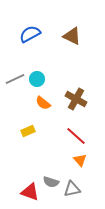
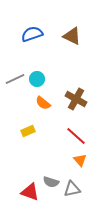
blue semicircle: moved 2 px right; rotated 10 degrees clockwise
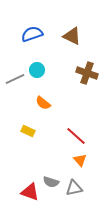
cyan circle: moved 9 px up
brown cross: moved 11 px right, 26 px up; rotated 10 degrees counterclockwise
yellow rectangle: rotated 48 degrees clockwise
gray triangle: moved 2 px right, 1 px up
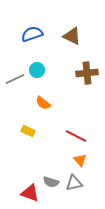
brown cross: rotated 25 degrees counterclockwise
red line: rotated 15 degrees counterclockwise
gray triangle: moved 5 px up
red triangle: moved 1 px down
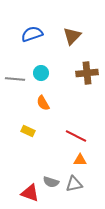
brown triangle: rotated 48 degrees clockwise
cyan circle: moved 4 px right, 3 px down
gray line: rotated 30 degrees clockwise
orange semicircle: rotated 21 degrees clockwise
orange triangle: rotated 48 degrees counterclockwise
gray triangle: moved 1 px down
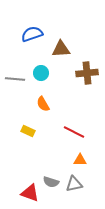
brown triangle: moved 11 px left, 13 px down; rotated 42 degrees clockwise
orange semicircle: moved 1 px down
red line: moved 2 px left, 4 px up
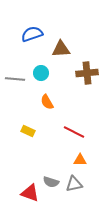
orange semicircle: moved 4 px right, 2 px up
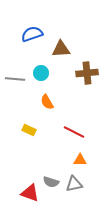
yellow rectangle: moved 1 px right, 1 px up
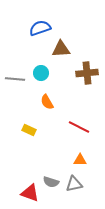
blue semicircle: moved 8 px right, 6 px up
red line: moved 5 px right, 5 px up
